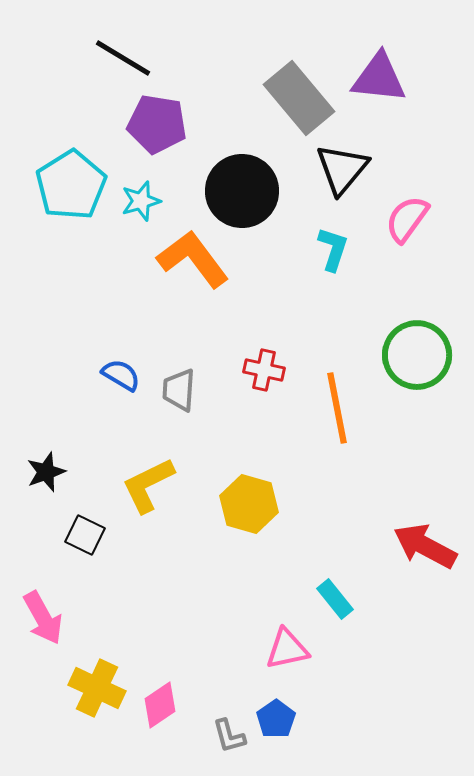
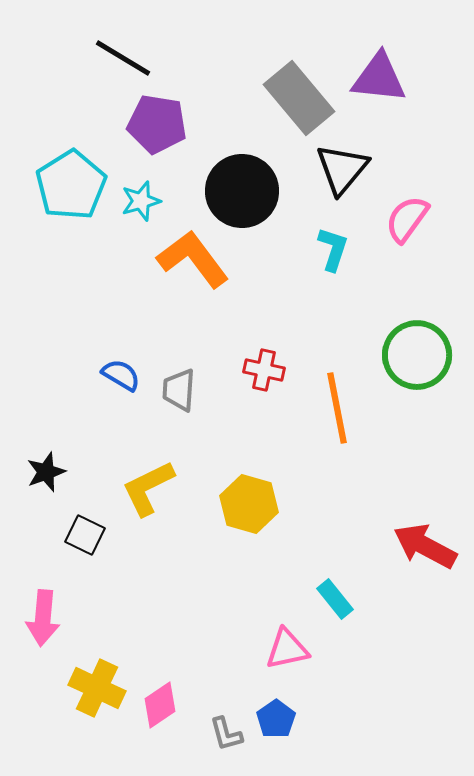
yellow L-shape: moved 3 px down
pink arrow: rotated 34 degrees clockwise
gray L-shape: moved 3 px left, 2 px up
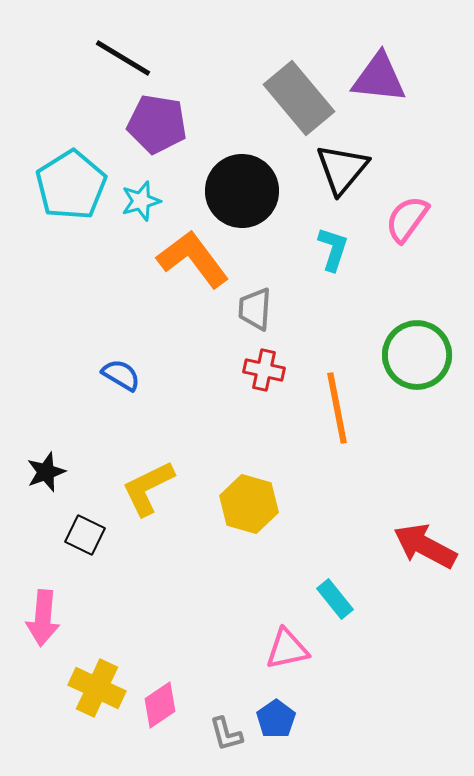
gray trapezoid: moved 76 px right, 81 px up
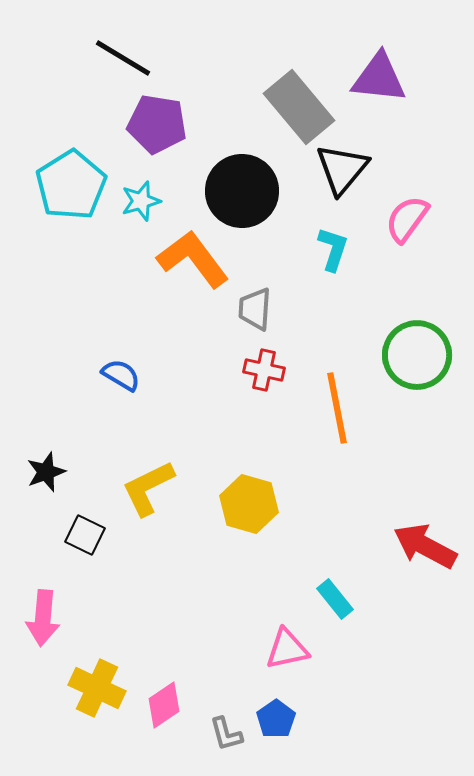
gray rectangle: moved 9 px down
pink diamond: moved 4 px right
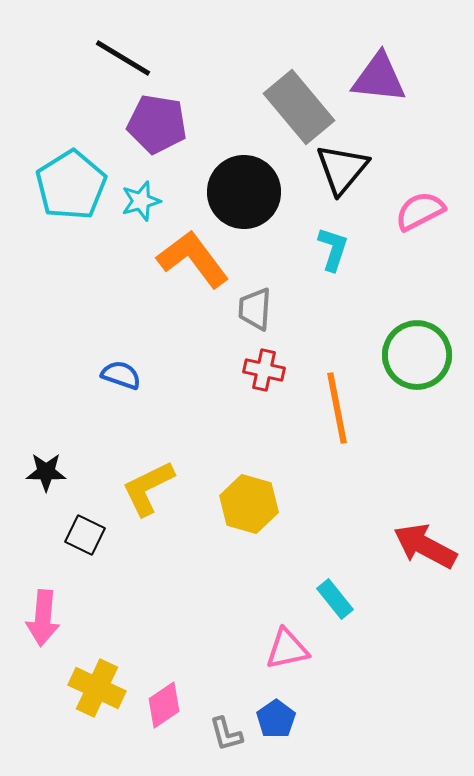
black circle: moved 2 px right, 1 px down
pink semicircle: moved 13 px right, 8 px up; rotated 27 degrees clockwise
blue semicircle: rotated 12 degrees counterclockwise
black star: rotated 21 degrees clockwise
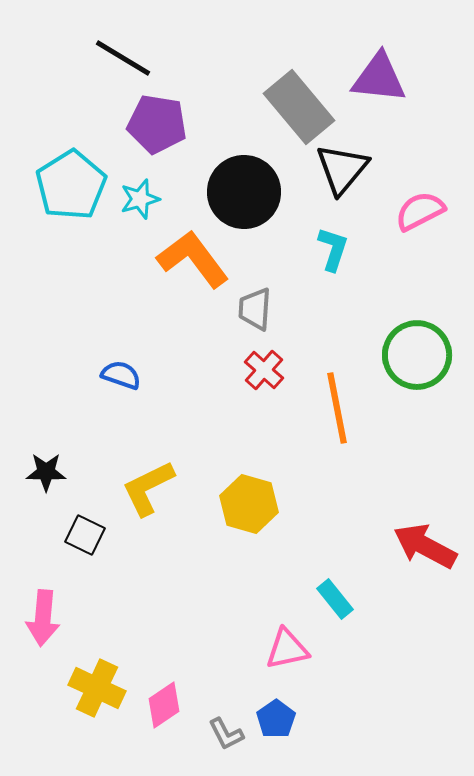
cyan star: moved 1 px left, 2 px up
red cross: rotated 30 degrees clockwise
gray L-shape: rotated 12 degrees counterclockwise
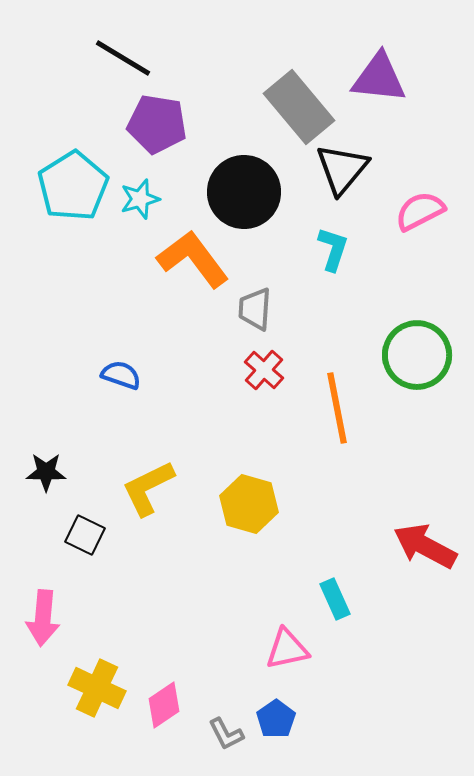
cyan pentagon: moved 2 px right, 1 px down
cyan rectangle: rotated 15 degrees clockwise
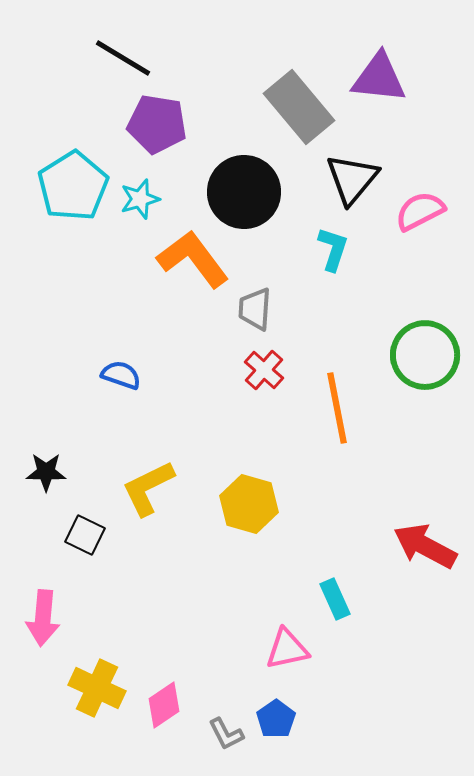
black triangle: moved 10 px right, 10 px down
green circle: moved 8 px right
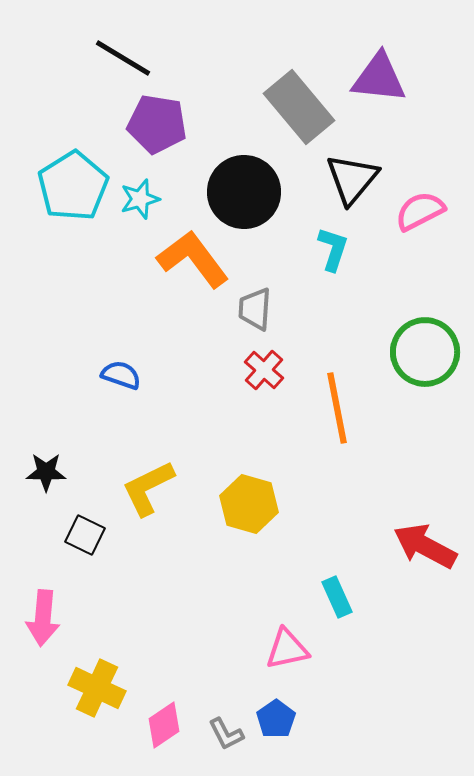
green circle: moved 3 px up
cyan rectangle: moved 2 px right, 2 px up
pink diamond: moved 20 px down
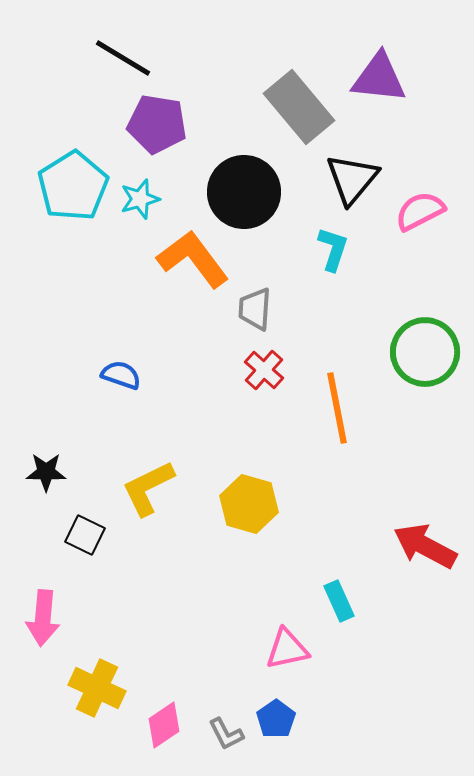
cyan rectangle: moved 2 px right, 4 px down
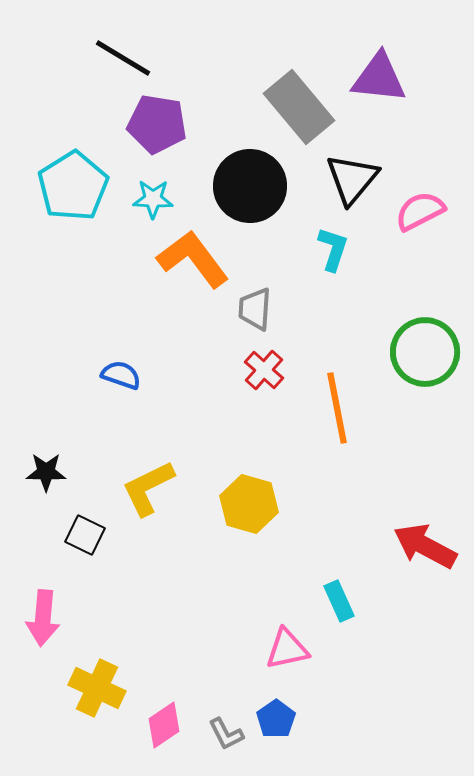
black circle: moved 6 px right, 6 px up
cyan star: moved 13 px right; rotated 18 degrees clockwise
